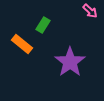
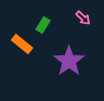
pink arrow: moved 7 px left, 7 px down
purple star: moved 1 px left, 1 px up
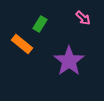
green rectangle: moved 3 px left, 1 px up
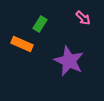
orange rectangle: rotated 15 degrees counterclockwise
purple star: rotated 12 degrees counterclockwise
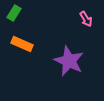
pink arrow: moved 3 px right, 1 px down; rotated 14 degrees clockwise
green rectangle: moved 26 px left, 11 px up
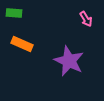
green rectangle: rotated 63 degrees clockwise
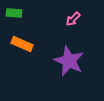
pink arrow: moved 13 px left; rotated 77 degrees clockwise
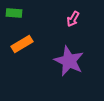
pink arrow: rotated 14 degrees counterclockwise
orange rectangle: rotated 55 degrees counterclockwise
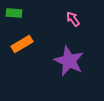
pink arrow: rotated 112 degrees clockwise
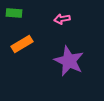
pink arrow: moved 11 px left; rotated 63 degrees counterclockwise
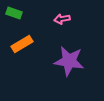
green rectangle: rotated 14 degrees clockwise
purple star: rotated 16 degrees counterclockwise
